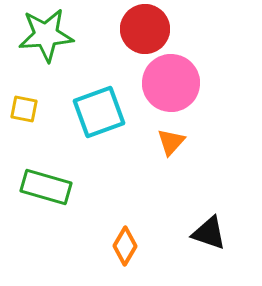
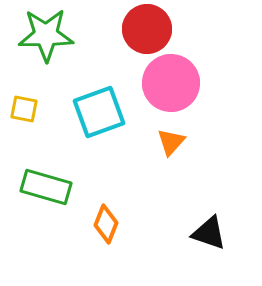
red circle: moved 2 px right
green star: rotated 4 degrees clockwise
orange diamond: moved 19 px left, 22 px up; rotated 9 degrees counterclockwise
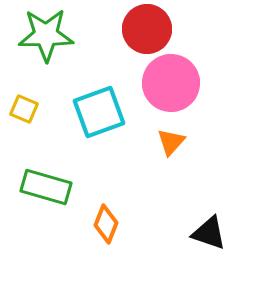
yellow square: rotated 12 degrees clockwise
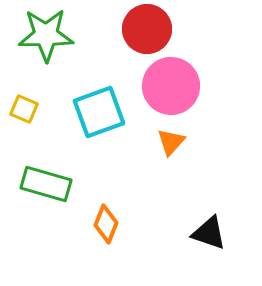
pink circle: moved 3 px down
green rectangle: moved 3 px up
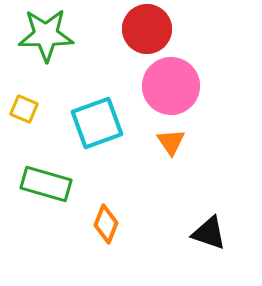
cyan square: moved 2 px left, 11 px down
orange triangle: rotated 16 degrees counterclockwise
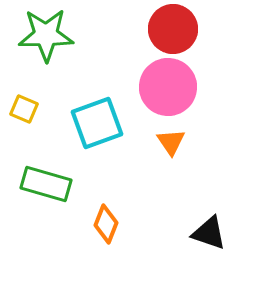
red circle: moved 26 px right
pink circle: moved 3 px left, 1 px down
